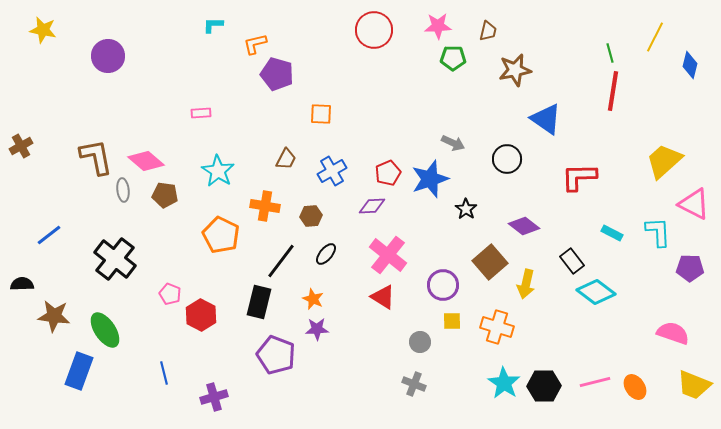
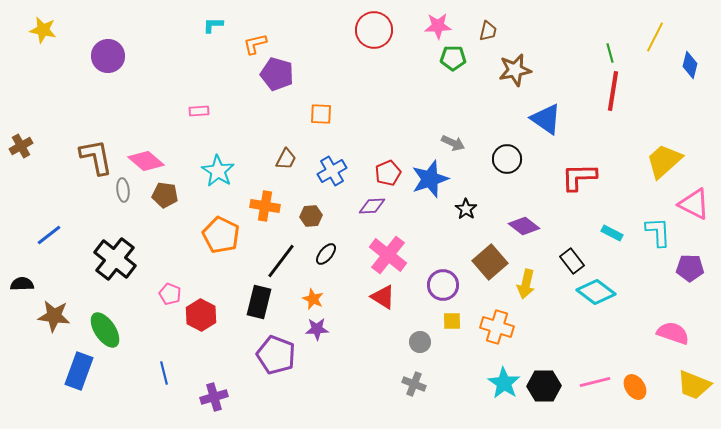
pink rectangle at (201, 113): moved 2 px left, 2 px up
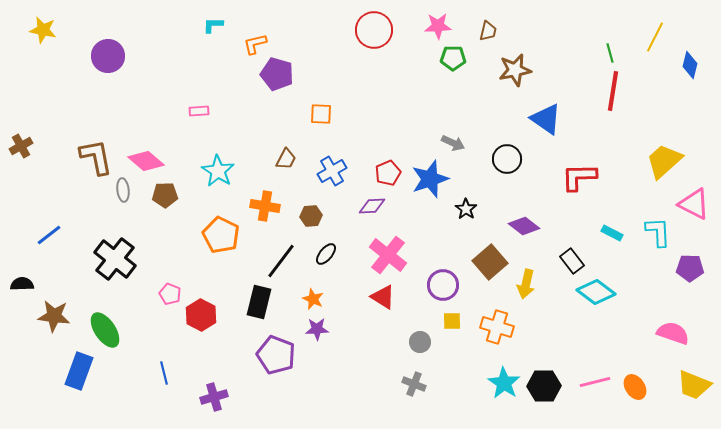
brown pentagon at (165, 195): rotated 10 degrees counterclockwise
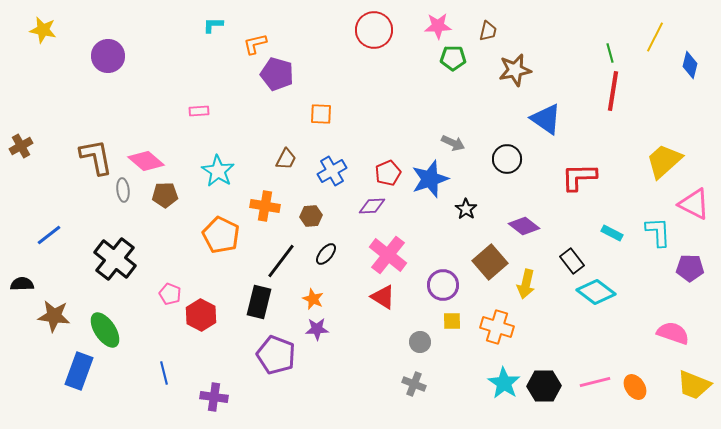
purple cross at (214, 397): rotated 24 degrees clockwise
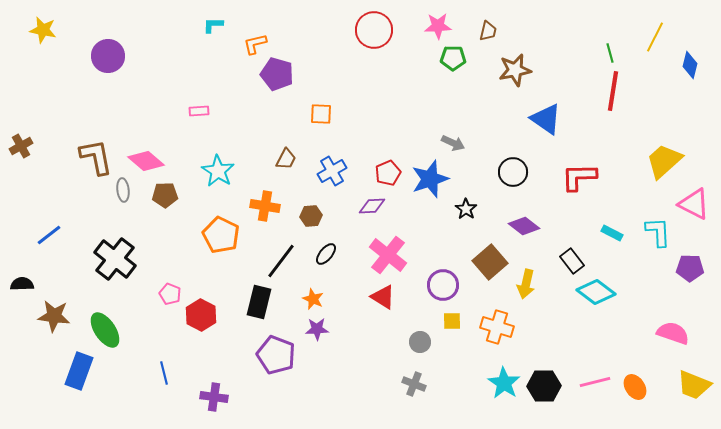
black circle at (507, 159): moved 6 px right, 13 px down
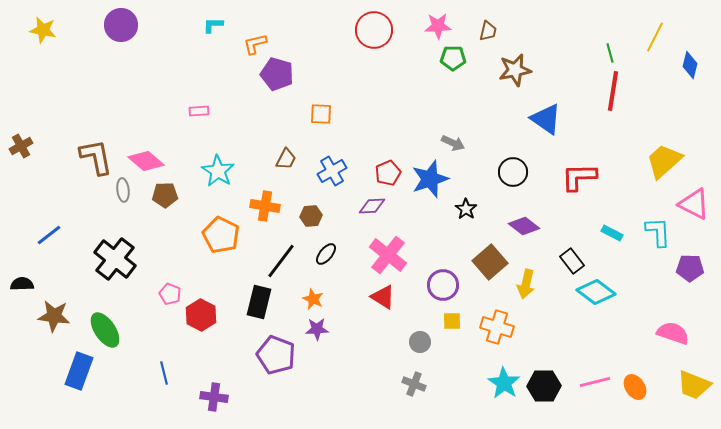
purple circle at (108, 56): moved 13 px right, 31 px up
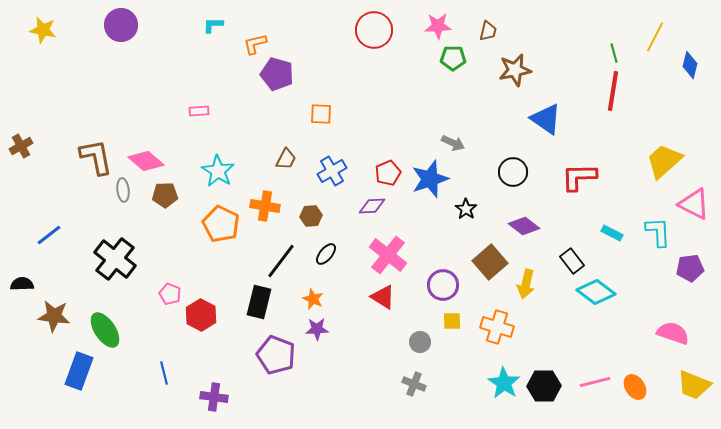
green line at (610, 53): moved 4 px right
orange pentagon at (221, 235): moved 11 px up
purple pentagon at (690, 268): rotated 8 degrees counterclockwise
